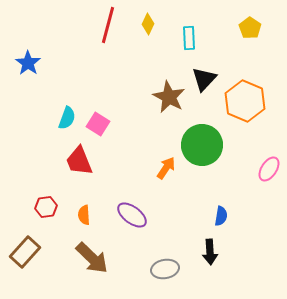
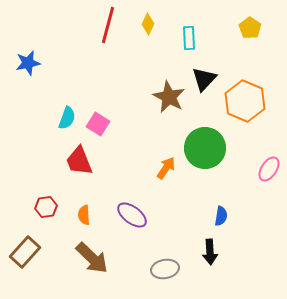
blue star: rotated 25 degrees clockwise
green circle: moved 3 px right, 3 px down
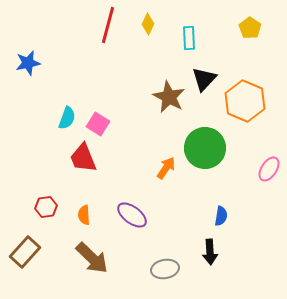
red trapezoid: moved 4 px right, 3 px up
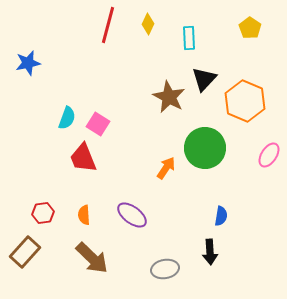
pink ellipse: moved 14 px up
red hexagon: moved 3 px left, 6 px down
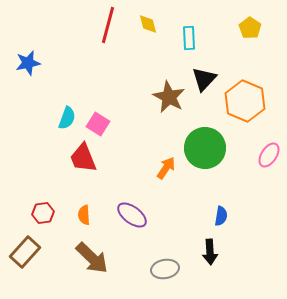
yellow diamond: rotated 40 degrees counterclockwise
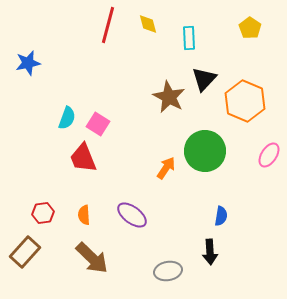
green circle: moved 3 px down
gray ellipse: moved 3 px right, 2 px down
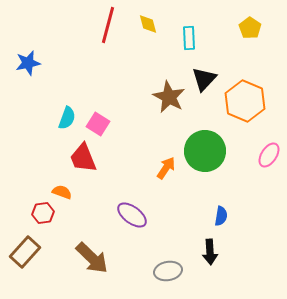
orange semicircle: moved 22 px left, 23 px up; rotated 114 degrees clockwise
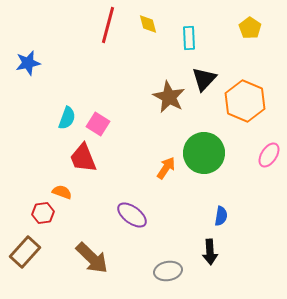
green circle: moved 1 px left, 2 px down
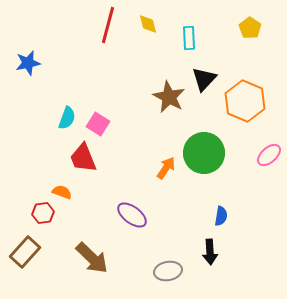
pink ellipse: rotated 15 degrees clockwise
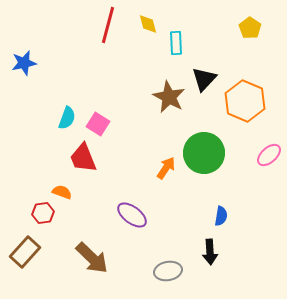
cyan rectangle: moved 13 px left, 5 px down
blue star: moved 4 px left
